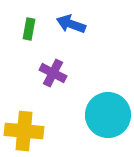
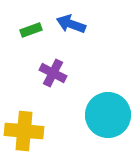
green rectangle: moved 2 px right, 1 px down; rotated 60 degrees clockwise
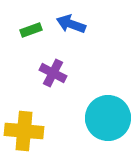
cyan circle: moved 3 px down
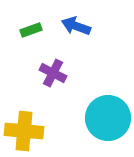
blue arrow: moved 5 px right, 2 px down
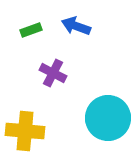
yellow cross: moved 1 px right
